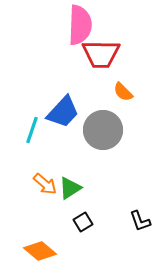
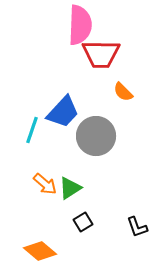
gray circle: moved 7 px left, 6 px down
black L-shape: moved 3 px left, 6 px down
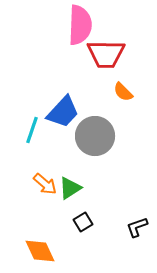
red trapezoid: moved 5 px right
gray circle: moved 1 px left
black L-shape: rotated 90 degrees clockwise
orange diamond: rotated 24 degrees clockwise
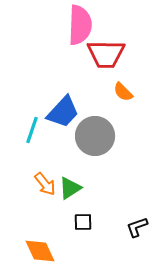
orange arrow: rotated 10 degrees clockwise
black square: rotated 30 degrees clockwise
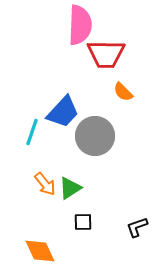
cyan line: moved 2 px down
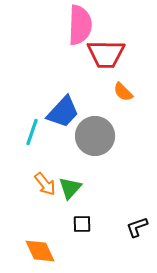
green triangle: rotated 15 degrees counterclockwise
black square: moved 1 px left, 2 px down
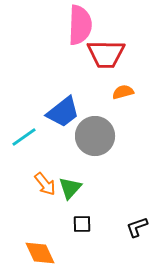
orange semicircle: rotated 120 degrees clockwise
blue trapezoid: rotated 9 degrees clockwise
cyan line: moved 8 px left, 5 px down; rotated 36 degrees clockwise
orange diamond: moved 2 px down
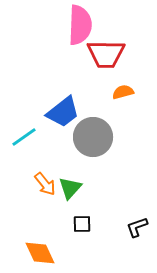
gray circle: moved 2 px left, 1 px down
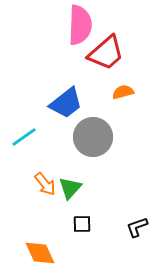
red trapezoid: moved 1 px up; rotated 42 degrees counterclockwise
blue trapezoid: moved 3 px right, 9 px up
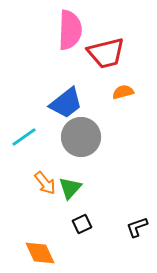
pink semicircle: moved 10 px left, 5 px down
red trapezoid: rotated 27 degrees clockwise
gray circle: moved 12 px left
orange arrow: moved 1 px up
black square: rotated 24 degrees counterclockwise
